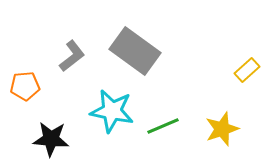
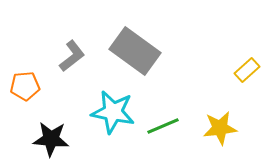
cyan star: moved 1 px right, 1 px down
yellow star: moved 2 px left, 1 px up; rotated 12 degrees clockwise
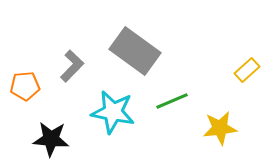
gray L-shape: moved 10 px down; rotated 8 degrees counterclockwise
green line: moved 9 px right, 25 px up
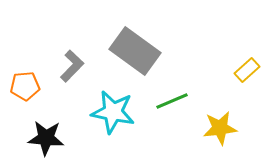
black star: moved 5 px left, 1 px up
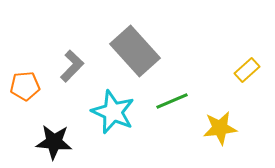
gray rectangle: rotated 12 degrees clockwise
cyan star: rotated 12 degrees clockwise
black star: moved 8 px right, 4 px down
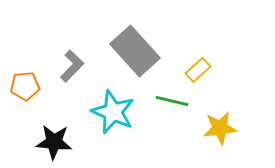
yellow rectangle: moved 49 px left
green line: rotated 36 degrees clockwise
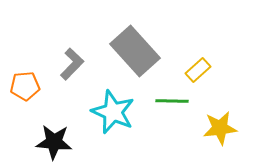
gray L-shape: moved 2 px up
green line: rotated 12 degrees counterclockwise
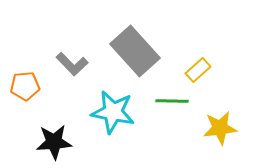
gray L-shape: rotated 92 degrees clockwise
cyan star: rotated 12 degrees counterclockwise
black star: rotated 9 degrees counterclockwise
